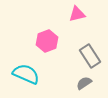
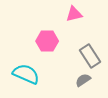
pink triangle: moved 3 px left
pink hexagon: rotated 20 degrees clockwise
gray semicircle: moved 1 px left, 3 px up
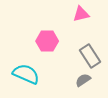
pink triangle: moved 7 px right
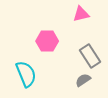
cyan semicircle: rotated 44 degrees clockwise
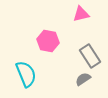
pink hexagon: moved 1 px right; rotated 10 degrees clockwise
gray semicircle: moved 1 px up
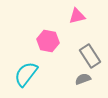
pink triangle: moved 4 px left, 2 px down
cyan semicircle: rotated 120 degrees counterclockwise
gray semicircle: rotated 14 degrees clockwise
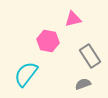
pink triangle: moved 4 px left, 3 px down
gray semicircle: moved 5 px down
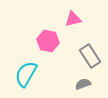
cyan semicircle: rotated 8 degrees counterclockwise
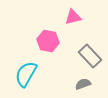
pink triangle: moved 2 px up
gray rectangle: rotated 10 degrees counterclockwise
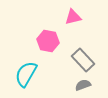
gray rectangle: moved 7 px left, 4 px down
gray semicircle: moved 1 px down
